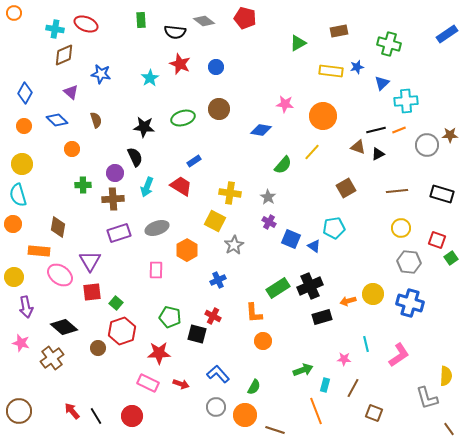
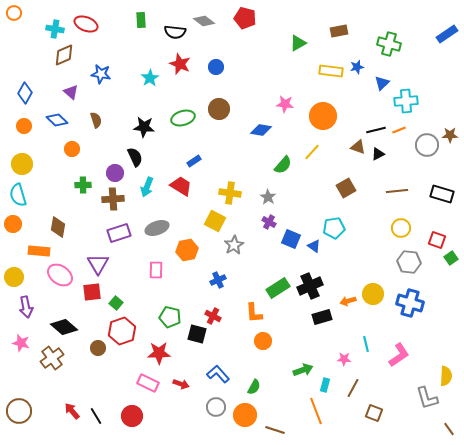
orange hexagon at (187, 250): rotated 20 degrees clockwise
purple triangle at (90, 261): moved 8 px right, 3 px down
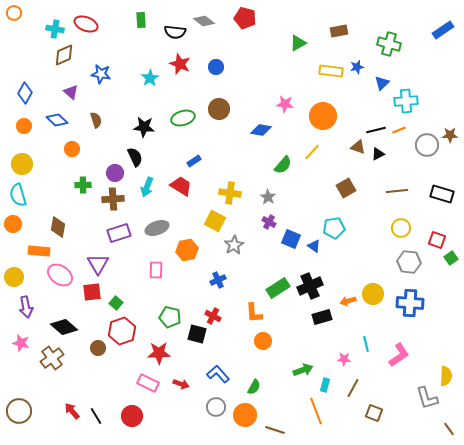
blue rectangle at (447, 34): moved 4 px left, 4 px up
blue cross at (410, 303): rotated 12 degrees counterclockwise
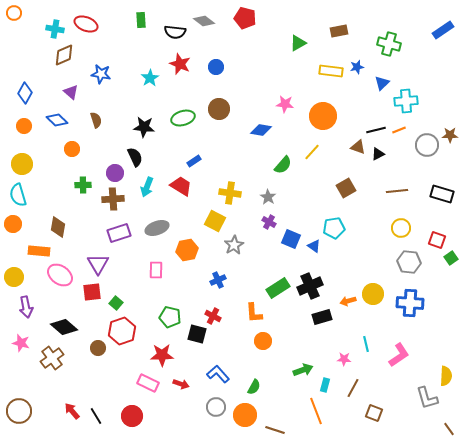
red star at (159, 353): moved 3 px right, 2 px down
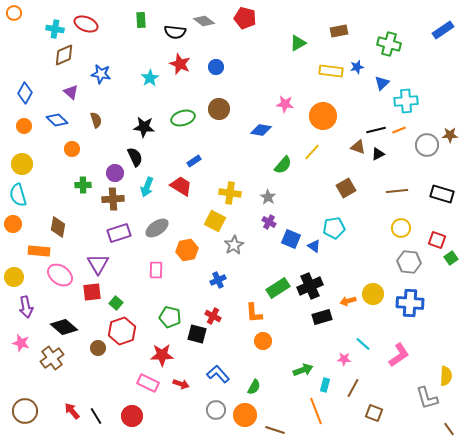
gray ellipse at (157, 228): rotated 15 degrees counterclockwise
cyan line at (366, 344): moved 3 px left; rotated 35 degrees counterclockwise
gray circle at (216, 407): moved 3 px down
brown circle at (19, 411): moved 6 px right
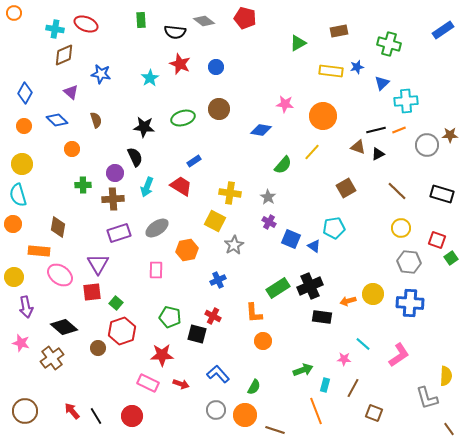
brown line at (397, 191): rotated 50 degrees clockwise
black rectangle at (322, 317): rotated 24 degrees clockwise
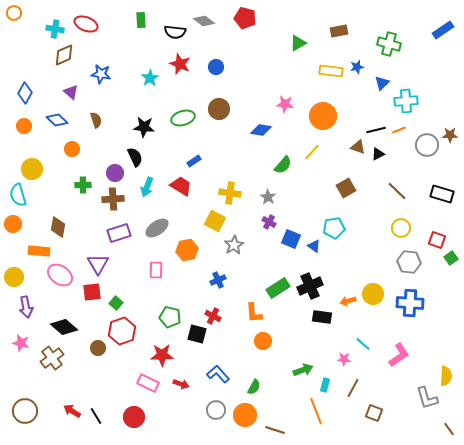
yellow circle at (22, 164): moved 10 px right, 5 px down
red arrow at (72, 411): rotated 18 degrees counterclockwise
red circle at (132, 416): moved 2 px right, 1 px down
